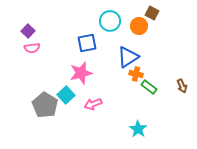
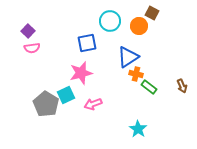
cyan square: rotated 18 degrees clockwise
gray pentagon: moved 1 px right, 1 px up
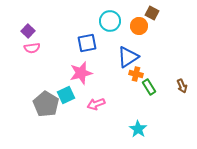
green rectangle: rotated 21 degrees clockwise
pink arrow: moved 3 px right
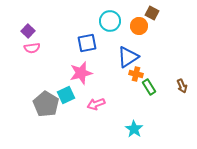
cyan star: moved 4 px left
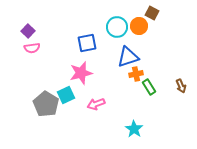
cyan circle: moved 7 px right, 6 px down
blue triangle: rotated 15 degrees clockwise
orange cross: rotated 24 degrees counterclockwise
brown arrow: moved 1 px left
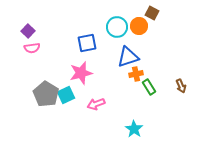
gray pentagon: moved 10 px up
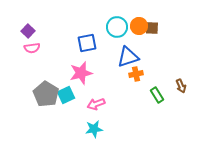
brown square: moved 15 px down; rotated 24 degrees counterclockwise
green rectangle: moved 8 px right, 8 px down
cyan star: moved 40 px left; rotated 30 degrees clockwise
